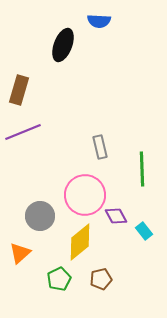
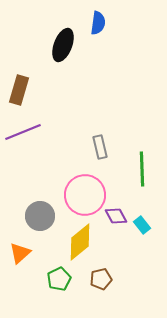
blue semicircle: moved 1 px left, 2 px down; rotated 85 degrees counterclockwise
cyan rectangle: moved 2 px left, 6 px up
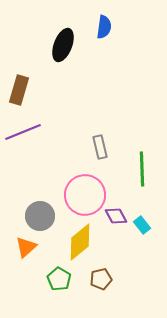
blue semicircle: moved 6 px right, 4 px down
orange triangle: moved 6 px right, 6 px up
green pentagon: rotated 15 degrees counterclockwise
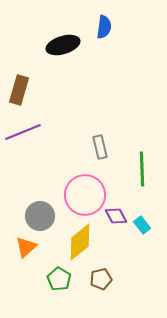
black ellipse: rotated 52 degrees clockwise
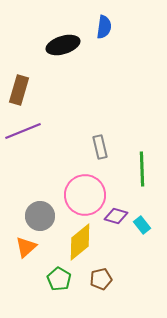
purple line: moved 1 px up
purple diamond: rotated 45 degrees counterclockwise
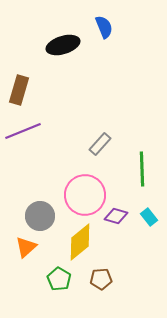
blue semicircle: rotated 30 degrees counterclockwise
gray rectangle: moved 3 px up; rotated 55 degrees clockwise
cyan rectangle: moved 7 px right, 8 px up
brown pentagon: rotated 10 degrees clockwise
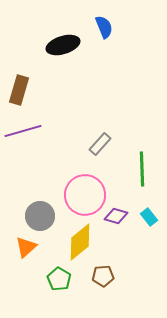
purple line: rotated 6 degrees clockwise
brown pentagon: moved 2 px right, 3 px up
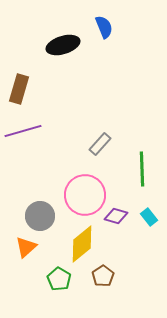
brown rectangle: moved 1 px up
yellow diamond: moved 2 px right, 2 px down
brown pentagon: rotated 30 degrees counterclockwise
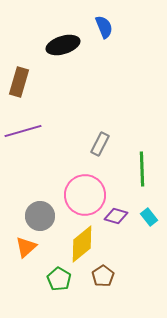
brown rectangle: moved 7 px up
gray rectangle: rotated 15 degrees counterclockwise
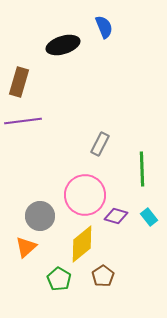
purple line: moved 10 px up; rotated 9 degrees clockwise
